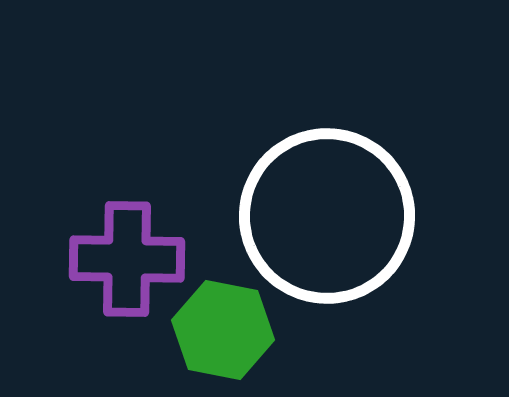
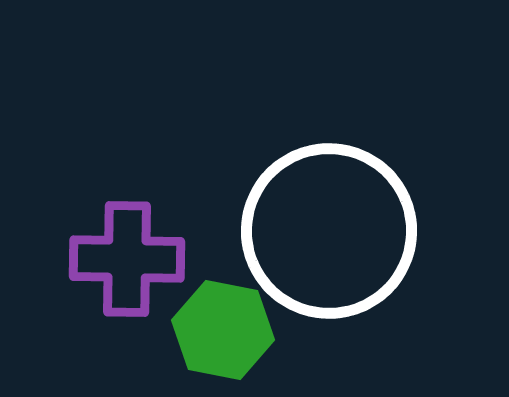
white circle: moved 2 px right, 15 px down
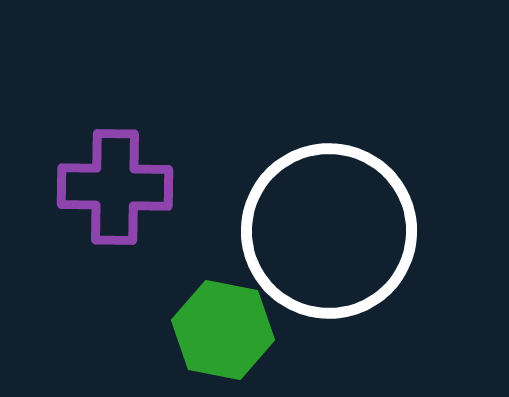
purple cross: moved 12 px left, 72 px up
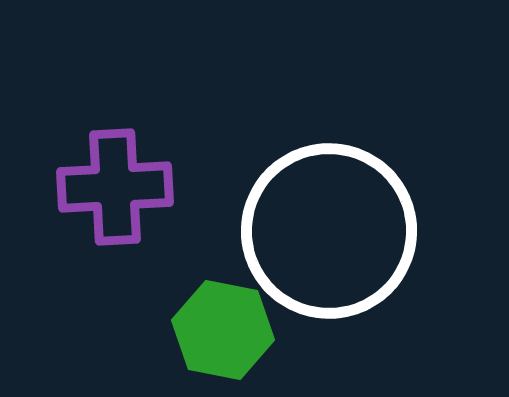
purple cross: rotated 4 degrees counterclockwise
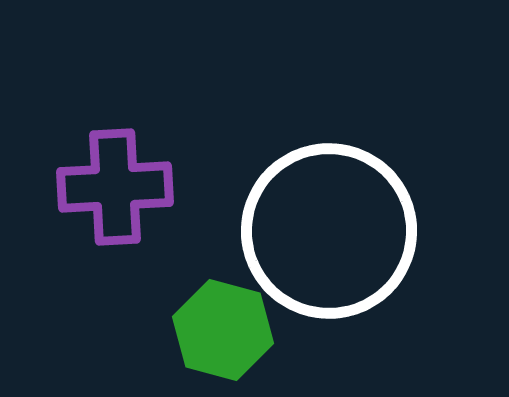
green hexagon: rotated 4 degrees clockwise
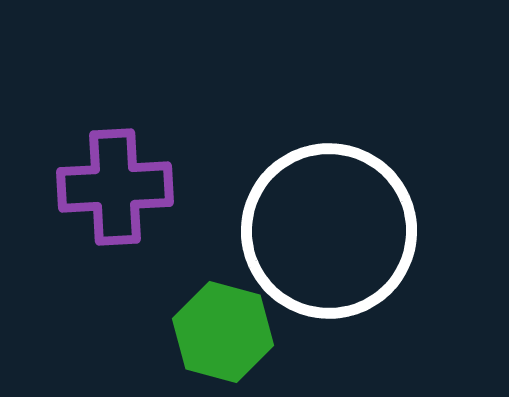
green hexagon: moved 2 px down
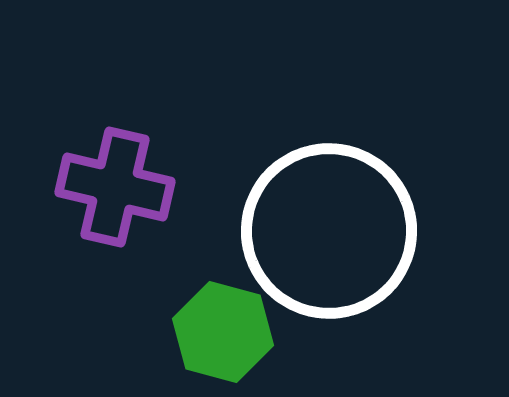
purple cross: rotated 16 degrees clockwise
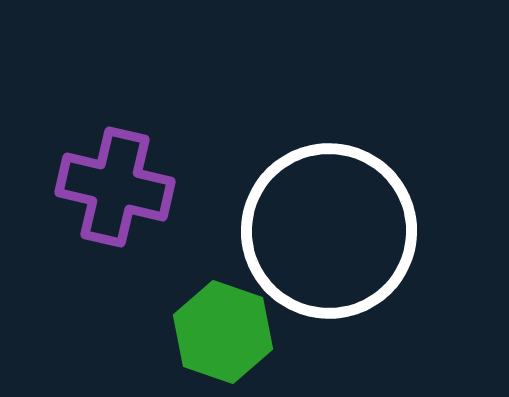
green hexagon: rotated 4 degrees clockwise
